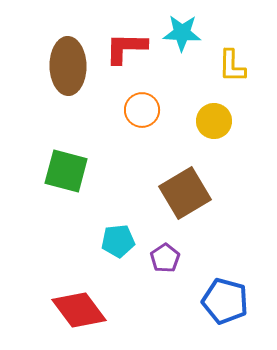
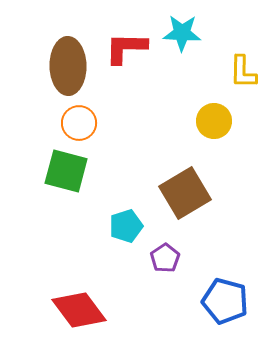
yellow L-shape: moved 11 px right, 6 px down
orange circle: moved 63 px left, 13 px down
cyan pentagon: moved 8 px right, 15 px up; rotated 12 degrees counterclockwise
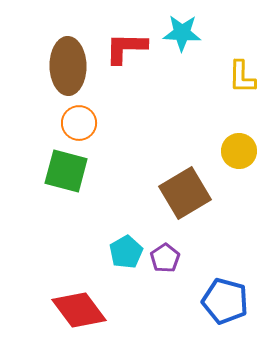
yellow L-shape: moved 1 px left, 5 px down
yellow circle: moved 25 px right, 30 px down
cyan pentagon: moved 26 px down; rotated 12 degrees counterclockwise
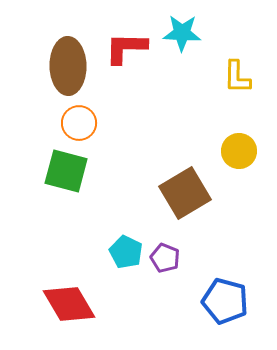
yellow L-shape: moved 5 px left
cyan pentagon: rotated 16 degrees counterclockwise
purple pentagon: rotated 16 degrees counterclockwise
red diamond: moved 10 px left, 6 px up; rotated 6 degrees clockwise
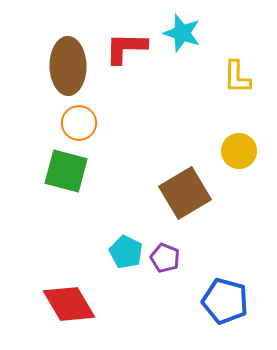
cyan star: rotated 15 degrees clockwise
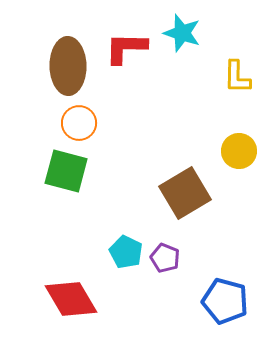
red diamond: moved 2 px right, 5 px up
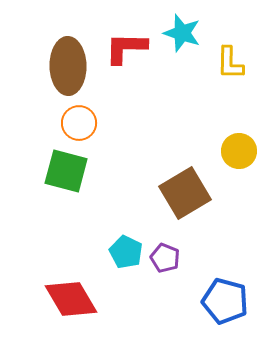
yellow L-shape: moved 7 px left, 14 px up
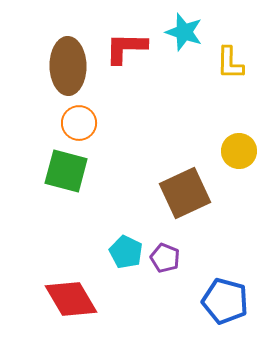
cyan star: moved 2 px right, 1 px up
brown square: rotated 6 degrees clockwise
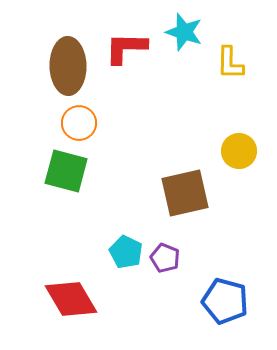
brown square: rotated 12 degrees clockwise
